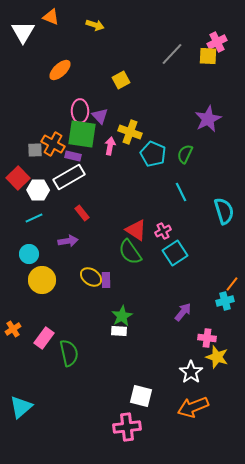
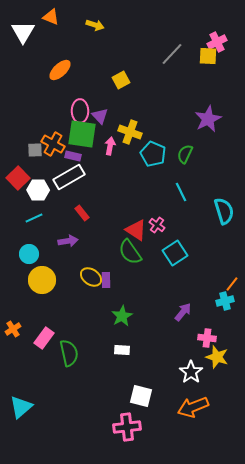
pink cross at (163, 231): moved 6 px left, 6 px up; rotated 28 degrees counterclockwise
white rectangle at (119, 331): moved 3 px right, 19 px down
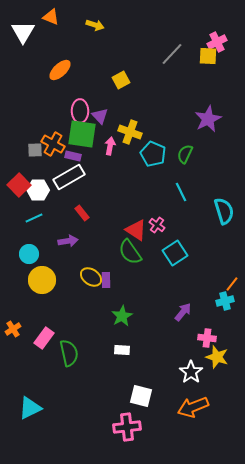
red square at (18, 178): moved 1 px right, 7 px down
cyan triangle at (21, 407): moved 9 px right, 1 px down; rotated 15 degrees clockwise
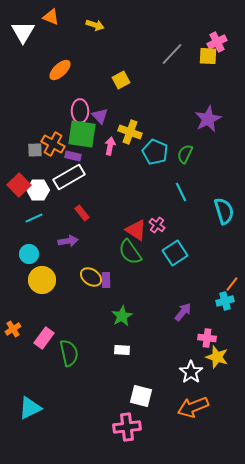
cyan pentagon at (153, 154): moved 2 px right, 2 px up
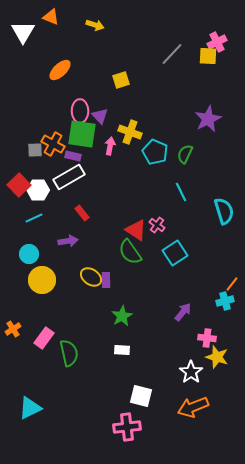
yellow square at (121, 80): rotated 12 degrees clockwise
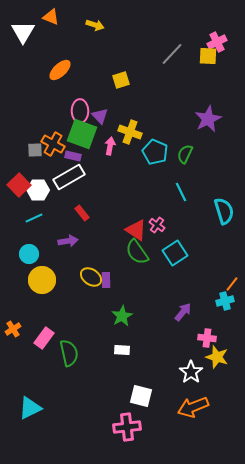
green square at (82, 134): rotated 12 degrees clockwise
green semicircle at (130, 252): moved 7 px right
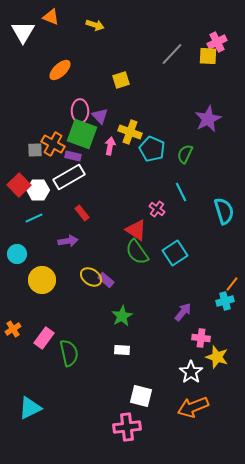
cyan pentagon at (155, 152): moved 3 px left, 3 px up
pink cross at (157, 225): moved 16 px up
cyan circle at (29, 254): moved 12 px left
purple rectangle at (106, 280): rotated 49 degrees counterclockwise
pink cross at (207, 338): moved 6 px left
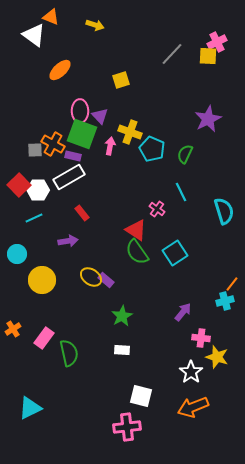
white triangle at (23, 32): moved 11 px right, 3 px down; rotated 25 degrees counterclockwise
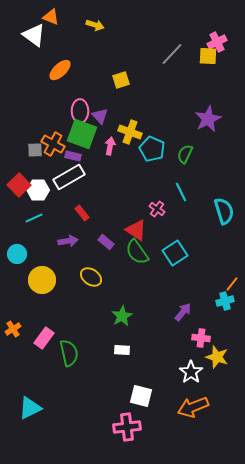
purple rectangle at (106, 280): moved 38 px up
